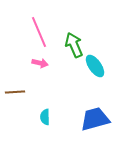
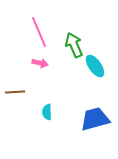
cyan semicircle: moved 2 px right, 5 px up
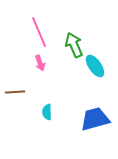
pink arrow: rotated 56 degrees clockwise
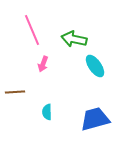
pink line: moved 7 px left, 2 px up
green arrow: moved 6 px up; rotated 55 degrees counterclockwise
pink arrow: moved 3 px right, 1 px down; rotated 42 degrees clockwise
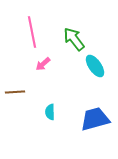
pink line: moved 2 px down; rotated 12 degrees clockwise
green arrow: rotated 40 degrees clockwise
pink arrow: rotated 28 degrees clockwise
cyan semicircle: moved 3 px right
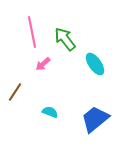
green arrow: moved 9 px left
cyan ellipse: moved 2 px up
brown line: rotated 54 degrees counterclockwise
cyan semicircle: rotated 112 degrees clockwise
blue trapezoid: rotated 24 degrees counterclockwise
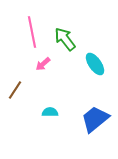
brown line: moved 2 px up
cyan semicircle: rotated 21 degrees counterclockwise
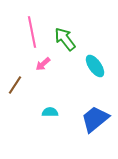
cyan ellipse: moved 2 px down
brown line: moved 5 px up
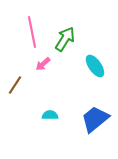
green arrow: rotated 70 degrees clockwise
cyan semicircle: moved 3 px down
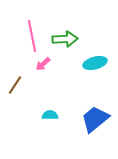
pink line: moved 4 px down
green arrow: rotated 55 degrees clockwise
cyan ellipse: moved 3 px up; rotated 70 degrees counterclockwise
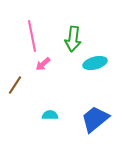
green arrow: moved 8 px right; rotated 100 degrees clockwise
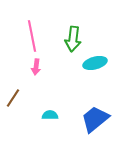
pink arrow: moved 7 px left, 3 px down; rotated 42 degrees counterclockwise
brown line: moved 2 px left, 13 px down
